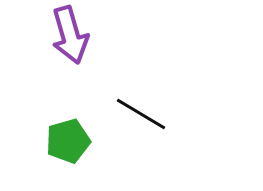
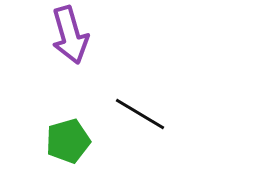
black line: moved 1 px left
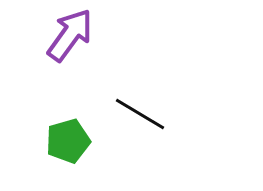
purple arrow: rotated 128 degrees counterclockwise
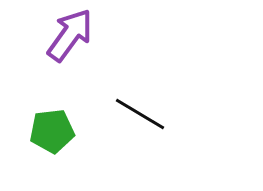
green pentagon: moved 16 px left, 10 px up; rotated 9 degrees clockwise
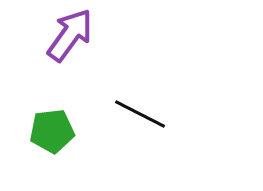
black line: rotated 4 degrees counterclockwise
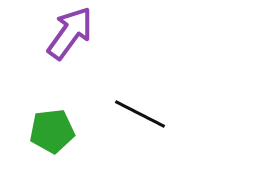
purple arrow: moved 2 px up
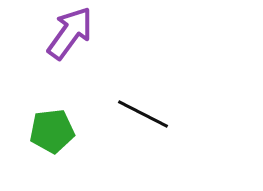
black line: moved 3 px right
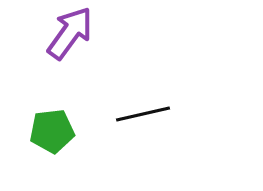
black line: rotated 40 degrees counterclockwise
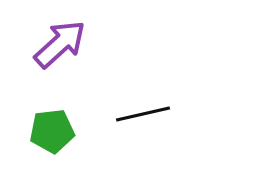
purple arrow: moved 10 px left, 11 px down; rotated 12 degrees clockwise
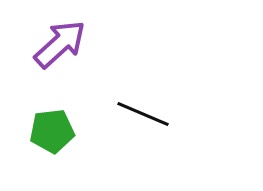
black line: rotated 36 degrees clockwise
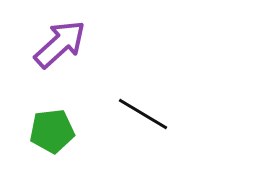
black line: rotated 8 degrees clockwise
